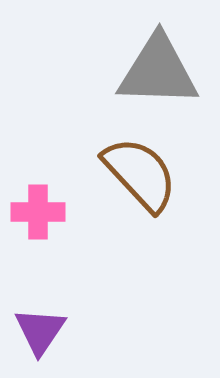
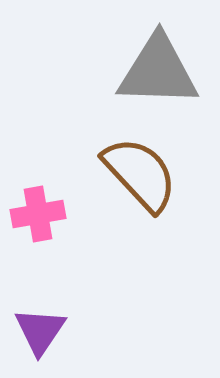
pink cross: moved 2 px down; rotated 10 degrees counterclockwise
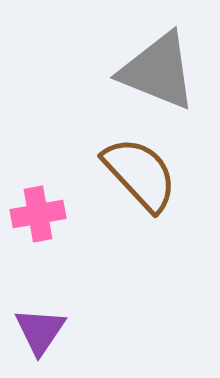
gray triangle: rotated 20 degrees clockwise
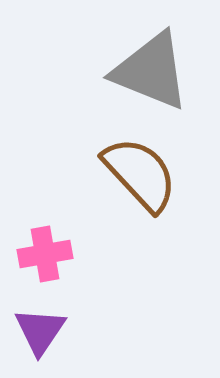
gray triangle: moved 7 px left
pink cross: moved 7 px right, 40 px down
